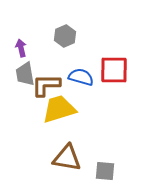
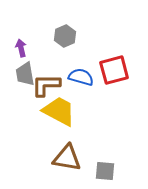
red square: rotated 16 degrees counterclockwise
yellow trapezoid: moved 2 px down; rotated 45 degrees clockwise
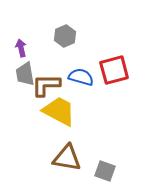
gray square: rotated 15 degrees clockwise
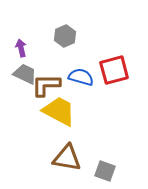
gray trapezoid: rotated 125 degrees clockwise
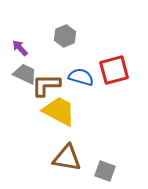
purple arrow: moved 1 px left; rotated 30 degrees counterclockwise
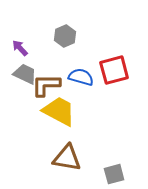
gray square: moved 9 px right, 3 px down; rotated 35 degrees counterclockwise
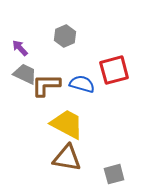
blue semicircle: moved 1 px right, 7 px down
yellow trapezoid: moved 8 px right, 13 px down
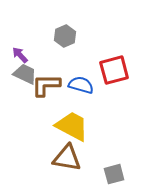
purple arrow: moved 7 px down
blue semicircle: moved 1 px left, 1 px down
yellow trapezoid: moved 5 px right, 2 px down
